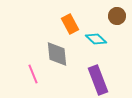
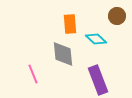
orange rectangle: rotated 24 degrees clockwise
gray diamond: moved 6 px right
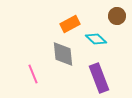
orange rectangle: rotated 66 degrees clockwise
purple rectangle: moved 1 px right, 2 px up
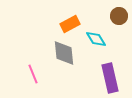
brown circle: moved 2 px right
cyan diamond: rotated 15 degrees clockwise
gray diamond: moved 1 px right, 1 px up
purple rectangle: moved 11 px right; rotated 8 degrees clockwise
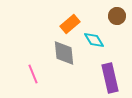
brown circle: moved 2 px left
orange rectangle: rotated 12 degrees counterclockwise
cyan diamond: moved 2 px left, 1 px down
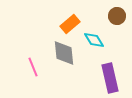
pink line: moved 7 px up
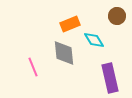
orange rectangle: rotated 18 degrees clockwise
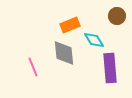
orange rectangle: moved 1 px down
purple rectangle: moved 10 px up; rotated 8 degrees clockwise
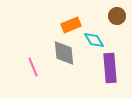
orange rectangle: moved 1 px right
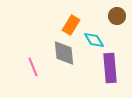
orange rectangle: rotated 36 degrees counterclockwise
